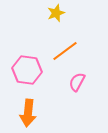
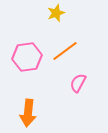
pink hexagon: moved 13 px up; rotated 16 degrees counterclockwise
pink semicircle: moved 1 px right, 1 px down
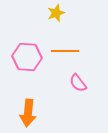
orange line: rotated 36 degrees clockwise
pink hexagon: rotated 12 degrees clockwise
pink semicircle: rotated 66 degrees counterclockwise
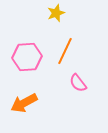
orange line: rotated 64 degrees counterclockwise
pink hexagon: rotated 8 degrees counterclockwise
orange arrow: moved 4 px left, 10 px up; rotated 56 degrees clockwise
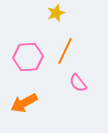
pink hexagon: moved 1 px right
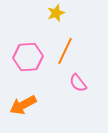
orange arrow: moved 1 px left, 2 px down
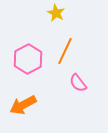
yellow star: rotated 24 degrees counterclockwise
pink hexagon: moved 2 px down; rotated 24 degrees counterclockwise
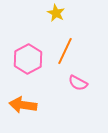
pink semicircle: rotated 24 degrees counterclockwise
orange arrow: rotated 36 degrees clockwise
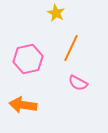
orange line: moved 6 px right, 3 px up
pink hexagon: rotated 16 degrees clockwise
